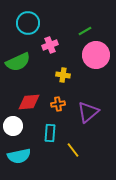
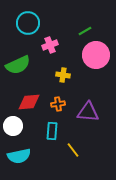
green semicircle: moved 3 px down
purple triangle: rotated 45 degrees clockwise
cyan rectangle: moved 2 px right, 2 px up
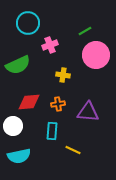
yellow line: rotated 28 degrees counterclockwise
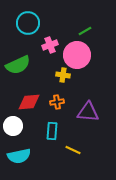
pink circle: moved 19 px left
orange cross: moved 1 px left, 2 px up
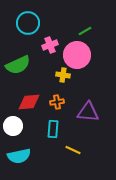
cyan rectangle: moved 1 px right, 2 px up
